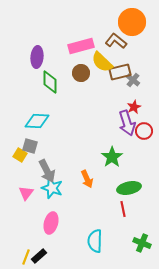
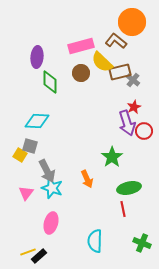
yellow line: moved 2 px right, 5 px up; rotated 49 degrees clockwise
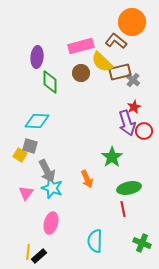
yellow line: rotated 63 degrees counterclockwise
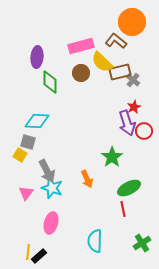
gray square: moved 2 px left, 4 px up
green ellipse: rotated 15 degrees counterclockwise
green cross: rotated 36 degrees clockwise
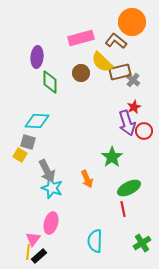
pink rectangle: moved 8 px up
pink triangle: moved 7 px right, 46 px down
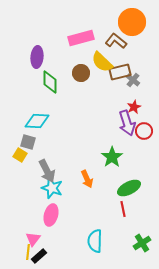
pink ellipse: moved 8 px up
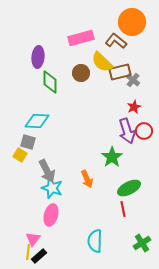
purple ellipse: moved 1 px right
purple arrow: moved 8 px down
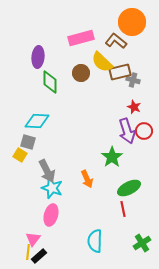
gray cross: rotated 24 degrees counterclockwise
red star: rotated 24 degrees counterclockwise
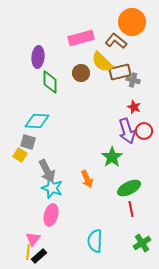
red line: moved 8 px right
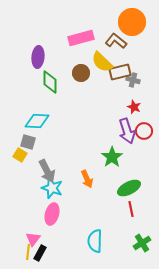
pink ellipse: moved 1 px right, 1 px up
black rectangle: moved 1 px right, 3 px up; rotated 21 degrees counterclockwise
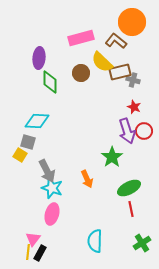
purple ellipse: moved 1 px right, 1 px down
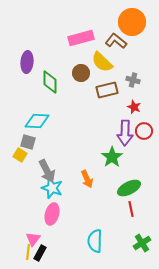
purple ellipse: moved 12 px left, 4 px down
brown rectangle: moved 13 px left, 18 px down
purple arrow: moved 2 px left, 2 px down; rotated 20 degrees clockwise
